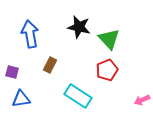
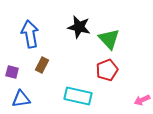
brown rectangle: moved 8 px left
cyan rectangle: rotated 20 degrees counterclockwise
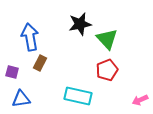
black star: moved 1 px right, 3 px up; rotated 25 degrees counterclockwise
blue arrow: moved 3 px down
green triangle: moved 2 px left
brown rectangle: moved 2 px left, 2 px up
pink arrow: moved 2 px left
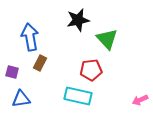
black star: moved 2 px left, 4 px up
red pentagon: moved 16 px left; rotated 15 degrees clockwise
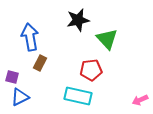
purple square: moved 5 px down
blue triangle: moved 1 px left, 2 px up; rotated 18 degrees counterclockwise
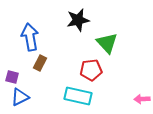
green triangle: moved 4 px down
pink arrow: moved 2 px right, 1 px up; rotated 21 degrees clockwise
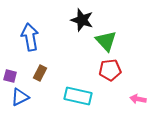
black star: moved 4 px right; rotated 30 degrees clockwise
green triangle: moved 1 px left, 2 px up
brown rectangle: moved 10 px down
red pentagon: moved 19 px right
purple square: moved 2 px left, 1 px up
pink arrow: moved 4 px left; rotated 14 degrees clockwise
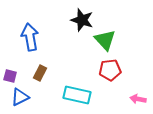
green triangle: moved 1 px left, 1 px up
cyan rectangle: moved 1 px left, 1 px up
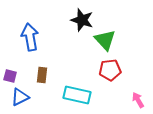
brown rectangle: moved 2 px right, 2 px down; rotated 21 degrees counterclockwise
pink arrow: moved 1 px down; rotated 49 degrees clockwise
